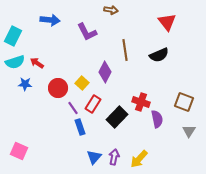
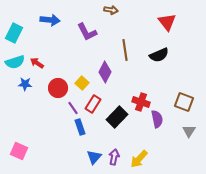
cyan rectangle: moved 1 px right, 3 px up
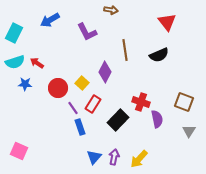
blue arrow: rotated 144 degrees clockwise
black rectangle: moved 1 px right, 3 px down
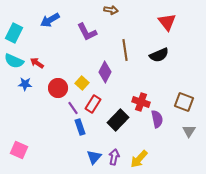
cyan semicircle: moved 1 px left, 1 px up; rotated 42 degrees clockwise
pink square: moved 1 px up
